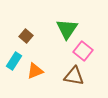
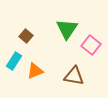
pink square: moved 8 px right, 6 px up
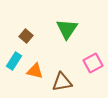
pink square: moved 2 px right, 18 px down; rotated 24 degrees clockwise
orange triangle: rotated 36 degrees clockwise
brown triangle: moved 12 px left, 6 px down; rotated 20 degrees counterclockwise
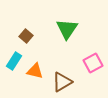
brown triangle: rotated 20 degrees counterclockwise
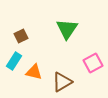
brown square: moved 5 px left; rotated 24 degrees clockwise
orange triangle: moved 1 px left, 1 px down
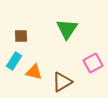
brown square: rotated 24 degrees clockwise
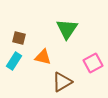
brown square: moved 2 px left, 2 px down; rotated 16 degrees clockwise
orange triangle: moved 9 px right, 15 px up
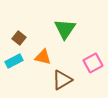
green triangle: moved 2 px left
brown square: rotated 24 degrees clockwise
cyan rectangle: rotated 30 degrees clockwise
brown triangle: moved 2 px up
